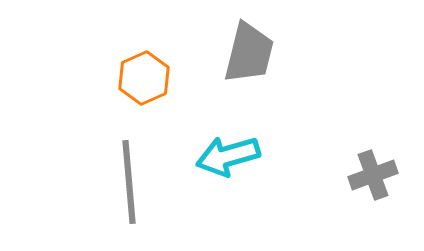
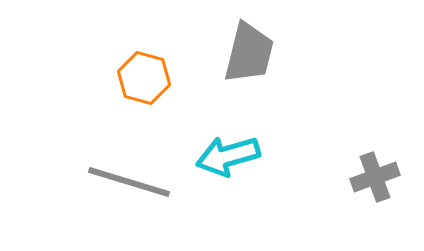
orange hexagon: rotated 21 degrees counterclockwise
gray cross: moved 2 px right, 2 px down
gray line: rotated 68 degrees counterclockwise
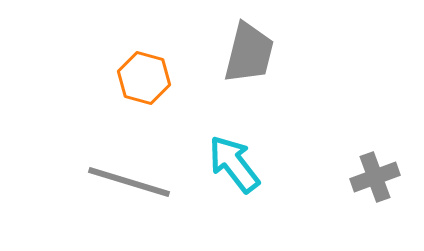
cyan arrow: moved 6 px right, 8 px down; rotated 68 degrees clockwise
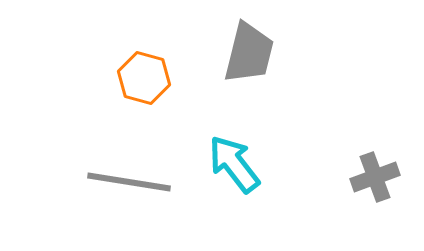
gray line: rotated 8 degrees counterclockwise
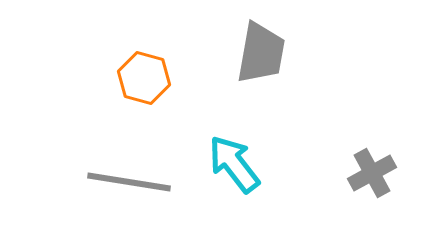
gray trapezoid: moved 12 px right; rotated 4 degrees counterclockwise
gray cross: moved 3 px left, 4 px up; rotated 9 degrees counterclockwise
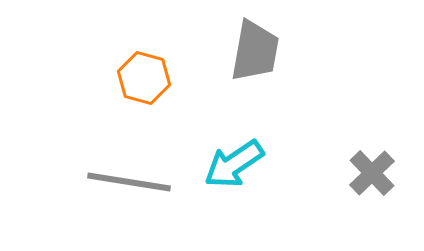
gray trapezoid: moved 6 px left, 2 px up
cyan arrow: rotated 86 degrees counterclockwise
gray cross: rotated 15 degrees counterclockwise
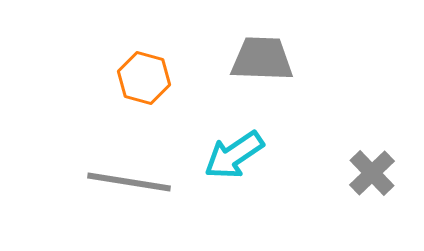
gray trapezoid: moved 7 px right, 8 px down; rotated 98 degrees counterclockwise
cyan arrow: moved 9 px up
